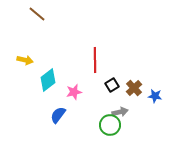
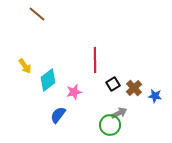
yellow arrow: moved 6 px down; rotated 42 degrees clockwise
black square: moved 1 px right, 1 px up
gray arrow: moved 1 px left, 1 px down; rotated 14 degrees counterclockwise
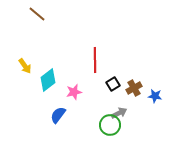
brown cross: rotated 14 degrees clockwise
